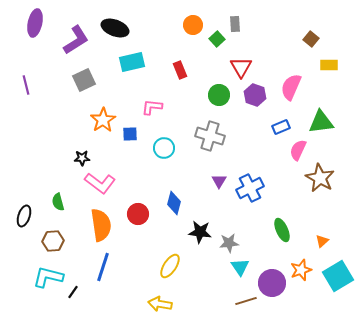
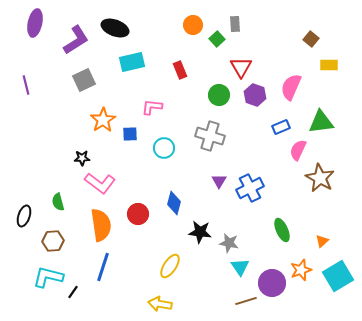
gray star at (229, 243): rotated 18 degrees clockwise
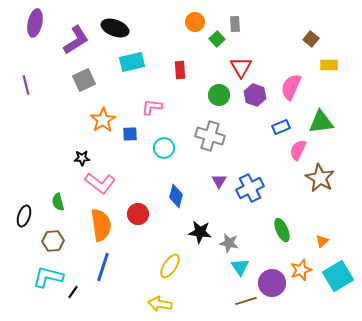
orange circle at (193, 25): moved 2 px right, 3 px up
red rectangle at (180, 70): rotated 18 degrees clockwise
blue diamond at (174, 203): moved 2 px right, 7 px up
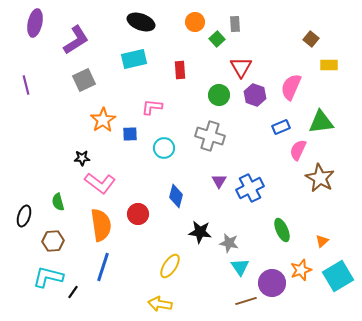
black ellipse at (115, 28): moved 26 px right, 6 px up
cyan rectangle at (132, 62): moved 2 px right, 3 px up
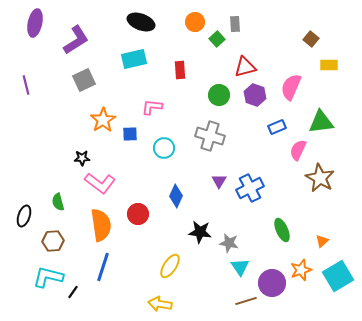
red triangle at (241, 67): moved 4 px right; rotated 45 degrees clockwise
blue rectangle at (281, 127): moved 4 px left
blue diamond at (176, 196): rotated 10 degrees clockwise
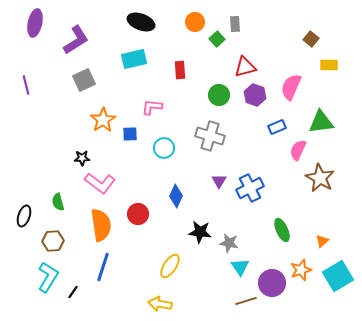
cyan L-shape at (48, 277): rotated 108 degrees clockwise
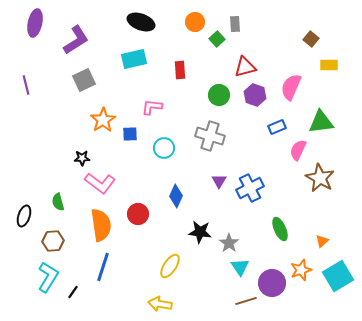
green ellipse at (282, 230): moved 2 px left, 1 px up
gray star at (229, 243): rotated 24 degrees clockwise
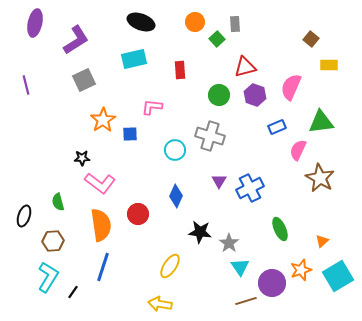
cyan circle at (164, 148): moved 11 px right, 2 px down
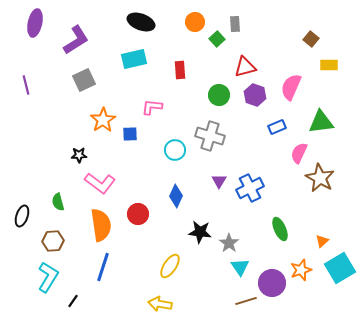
pink semicircle at (298, 150): moved 1 px right, 3 px down
black star at (82, 158): moved 3 px left, 3 px up
black ellipse at (24, 216): moved 2 px left
cyan square at (338, 276): moved 2 px right, 8 px up
black line at (73, 292): moved 9 px down
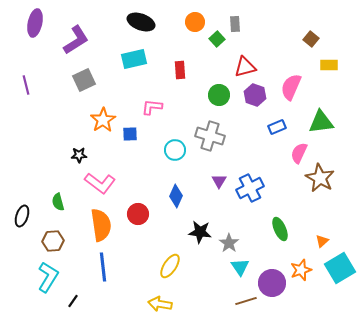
blue line at (103, 267): rotated 24 degrees counterclockwise
